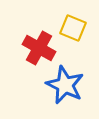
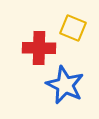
red cross: rotated 28 degrees counterclockwise
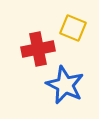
red cross: moved 1 px left, 1 px down; rotated 12 degrees counterclockwise
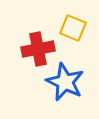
blue star: moved 3 px up
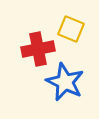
yellow square: moved 2 px left, 1 px down
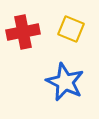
red cross: moved 15 px left, 17 px up
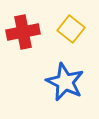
yellow square: rotated 16 degrees clockwise
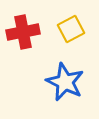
yellow square: rotated 24 degrees clockwise
